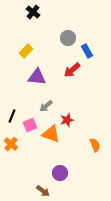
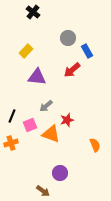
orange cross: moved 1 px up; rotated 32 degrees clockwise
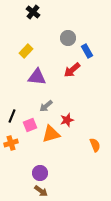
orange triangle: rotated 36 degrees counterclockwise
purple circle: moved 20 px left
brown arrow: moved 2 px left
